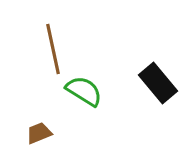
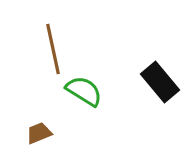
black rectangle: moved 2 px right, 1 px up
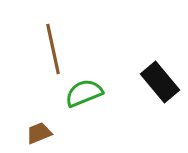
green semicircle: moved 2 px down; rotated 54 degrees counterclockwise
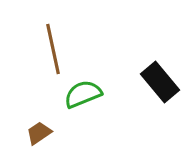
green semicircle: moved 1 px left, 1 px down
brown trapezoid: rotated 12 degrees counterclockwise
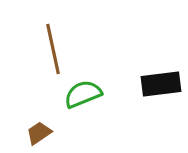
black rectangle: moved 1 px right, 2 px down; rotated 57 degrees counterclockwise
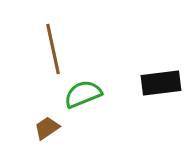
black rectangle: moved 1 px up
brown trapezoid: moved 8 px right, 5 px up
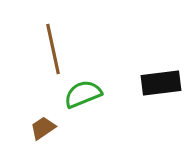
brown trapezoid: moved 4 px left
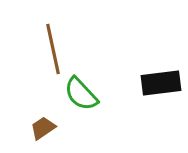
green semicircle: moved 2 px left; rotated 111 degrees counterclockwise
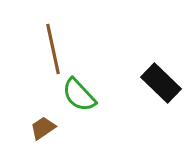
black rectangle: rotated 51 degrees clockwise
green semicircle: moved 2 px left, 1 px down
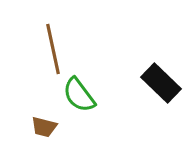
green semicircle: rotated 6 degrees clockwise
brown trapezoid: moved 1 px right, 1 px up; rotated 132 degrees counterclockwise
